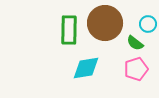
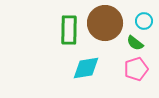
cyan circle: moved 4 px left, 3 px up
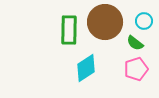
brown circle: moved 1 px up
cyan diamond: rotated 24 degrees counterclockwise
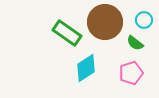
cyan circle: moved 1 px up
green rectangle: moved 2 px left, 3 px down; rotated 56 degrees counterclockwise
pink pentagon: moved 5 px left, 4 px down
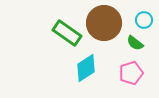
brown circle: moved 1 px left, 1 px down
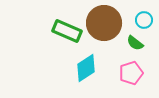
green rectangle: moved 2 px up; rotated 12 degrees counterclockwise
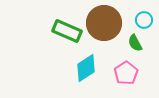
green semicircle: rotated 24 degrees clockwise
pink pentagon: moved 5 px left; rotated 15 degrees counterclockwise
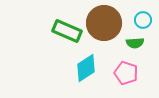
cyan circle: moved 1 px left
green semicircle: rotated 66 degrees counterclockwise
pink pentagon: rotated 20 degrees counterclockwise
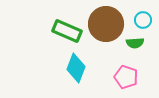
brown circle: moved 2 px right, 1 px down
cyan diamond: moved 10 px left; rotated 36 degrees counterclockwise
pink pentagon: moved 4 px down
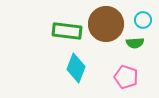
green rectangle: rotated 16 degrees counterclockwise
